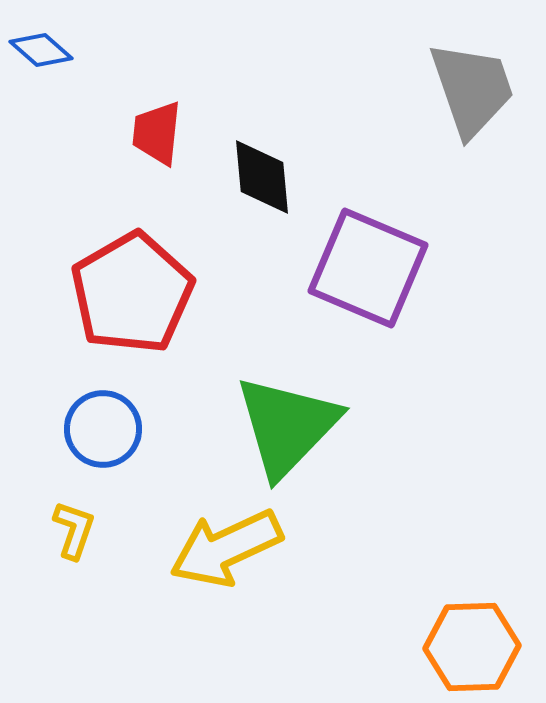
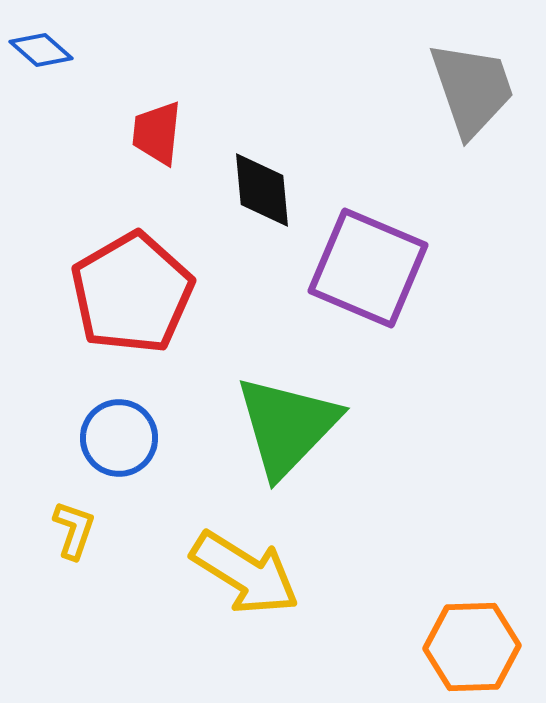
black diamond: moved 13 px down
blue circle: moved 16 px right, 9 px down
yellow arrow: moved 19 px right, 25 px down; rotated 123 degrees counterclockwise
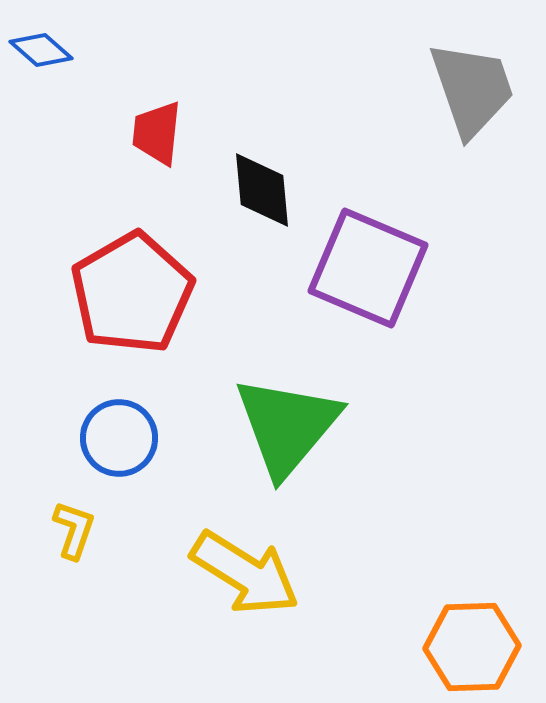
green triangle: rotated 4 degrees counterclockwise
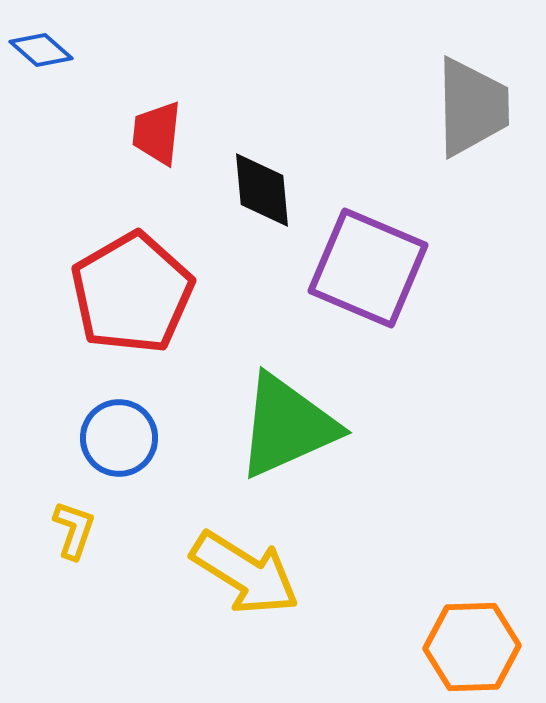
gray trapezoid: moved 18 px down; rotated 18 degrees clockwise
green triangle: rotated 26 degrees clockwise
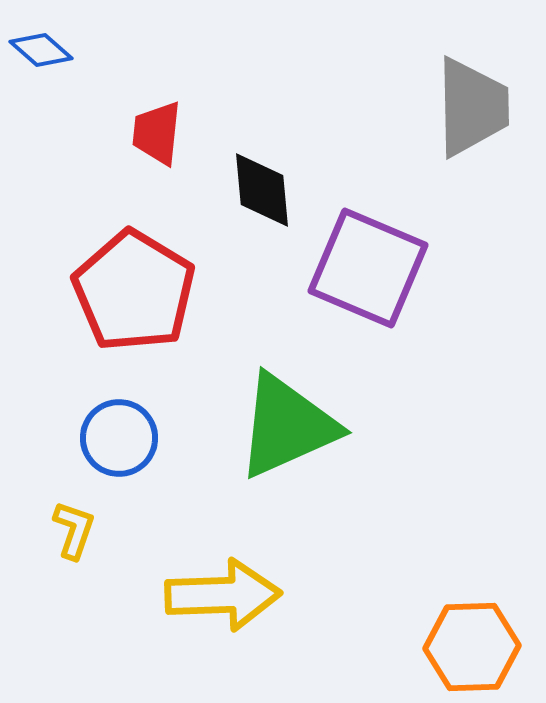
red pentagon: moved 2 px right, 2 px up; rotated 11 degrees counterclockwise
yellow arrow: moved 22 px left, 22 px down; rotated 34 degrees counterclockwise
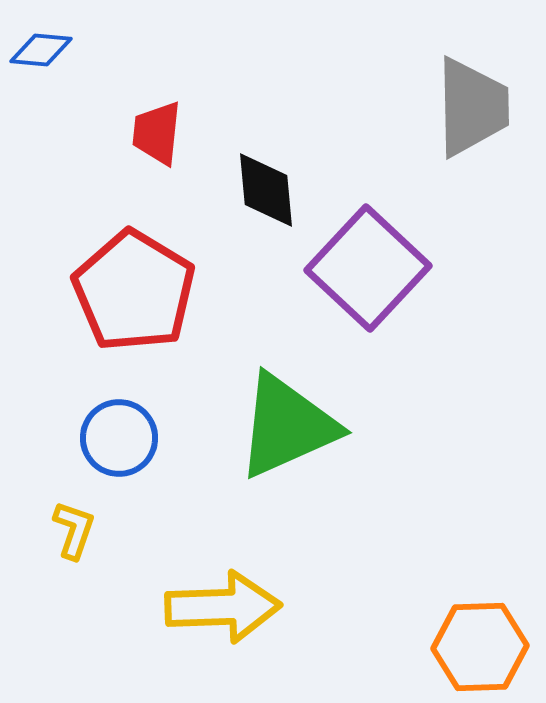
blue diamond: rotated 36 degrees counterclockwise
black diamond: moved 4 px right
purple square: rotated 20 degrees clockwise
yellow arrow: moved 12 px down
orange hexagon: moved 8 px right
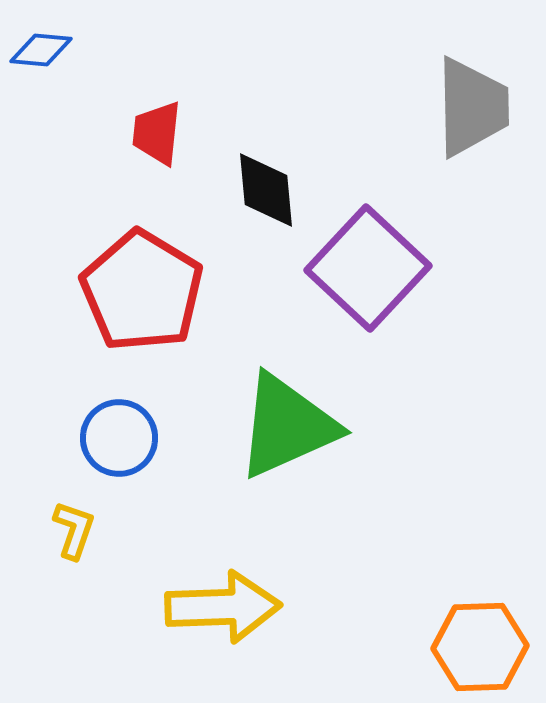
red pentagon: moved 8 px right
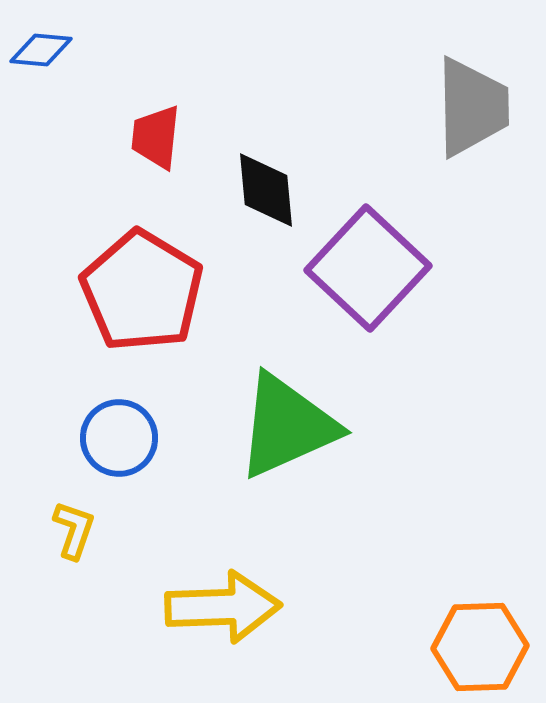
red trapezoid: moved 1 px left, 4 px down
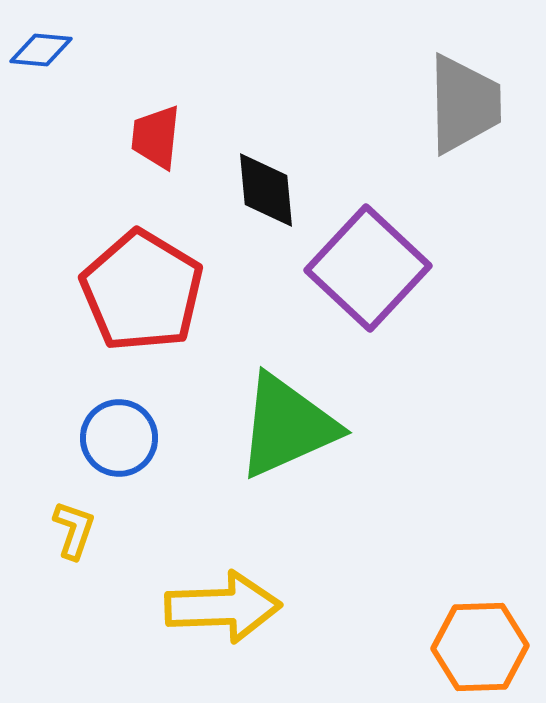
gray trapezoid: moved 8 px left, 3 px up
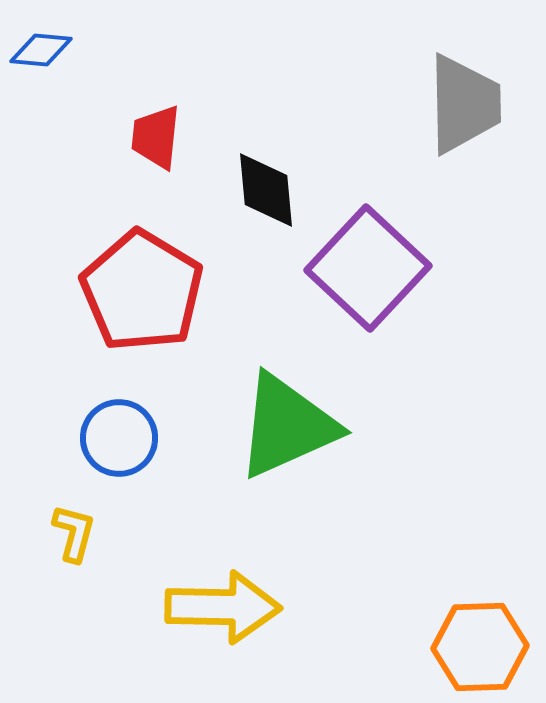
yellow L-shape: moved 3 px down; rotated 4 degrees counterclockwise
yellow arrow: rotated 3 degrees clockwise
